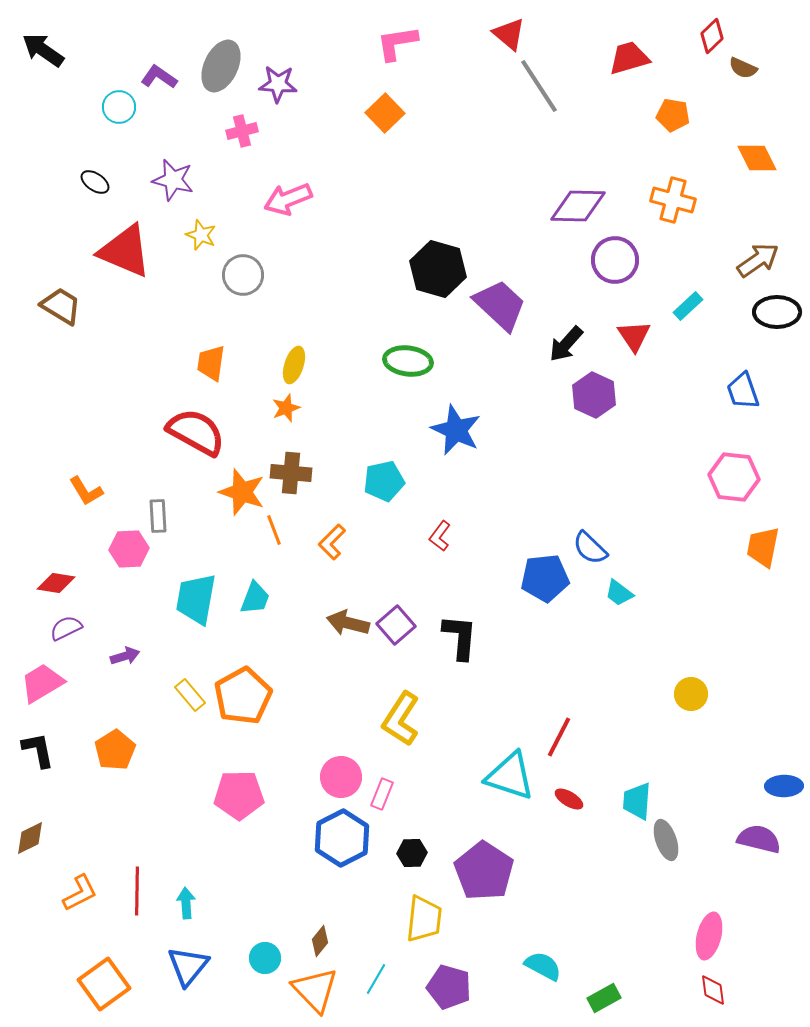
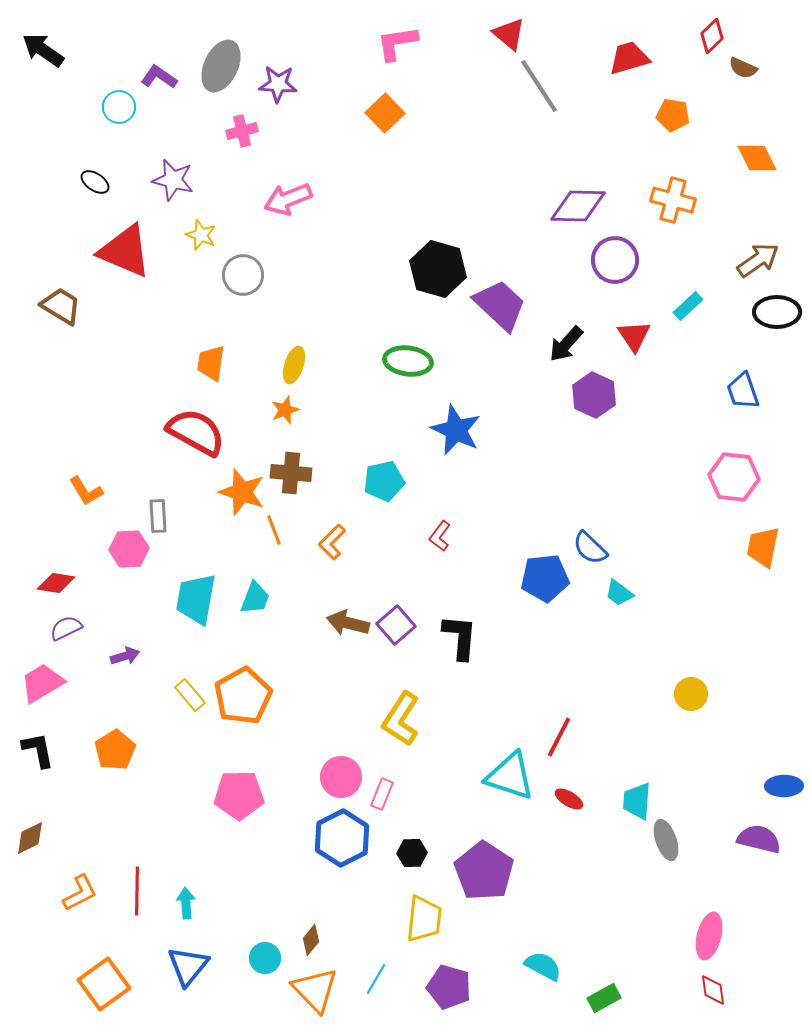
orange star at (286, 408): moved 1 px left, 2 px down
brown diamond at (320, 941): moved 9 px left, 1 px up
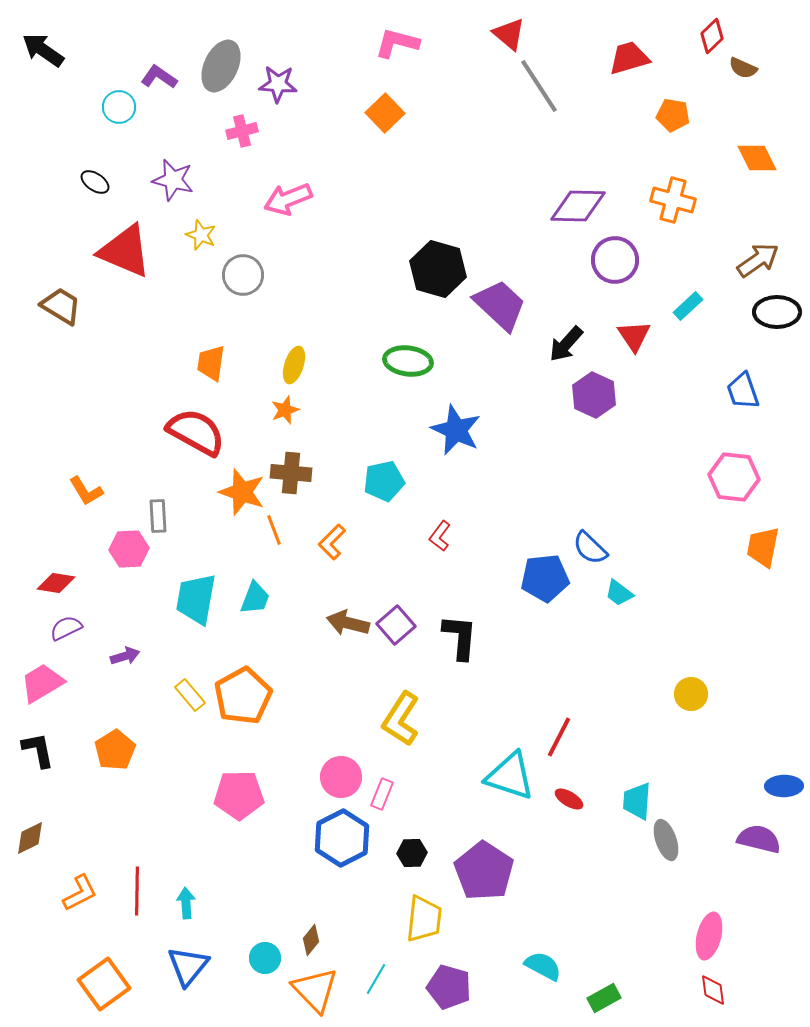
pink L-shape at (397, 43): rotated 24 degrees clockwise
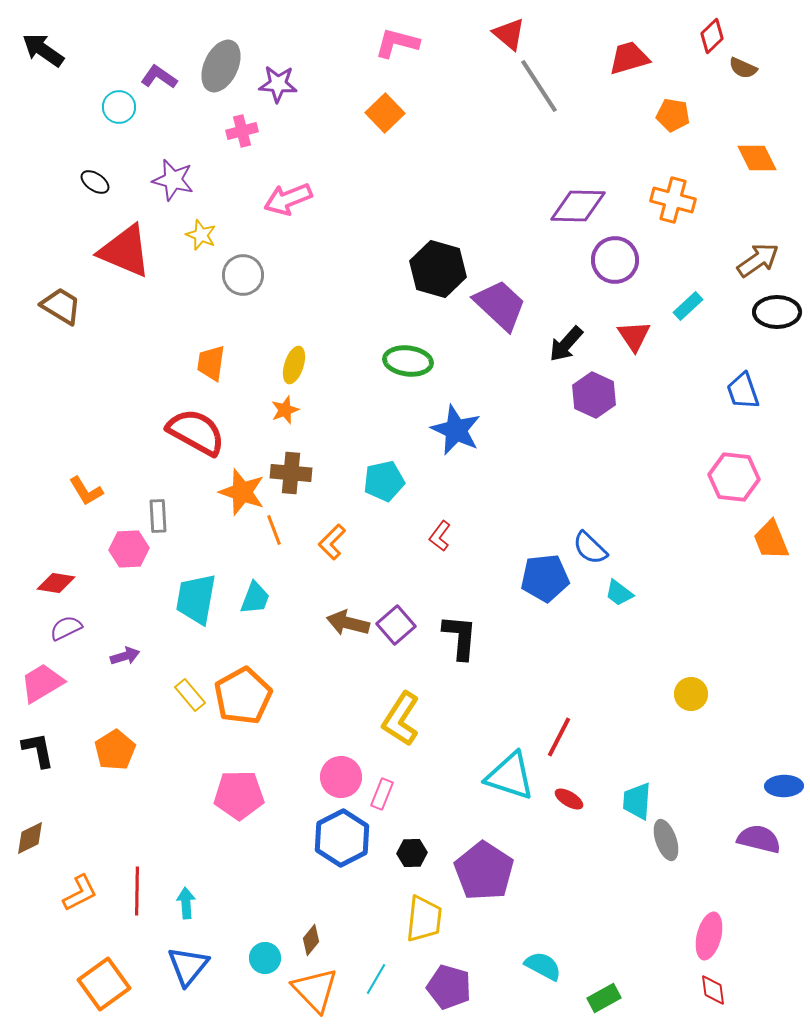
orange trapezoid at (763, 547): moved 8 px right, 7 px up; rotated 33 degrees counterclockwise
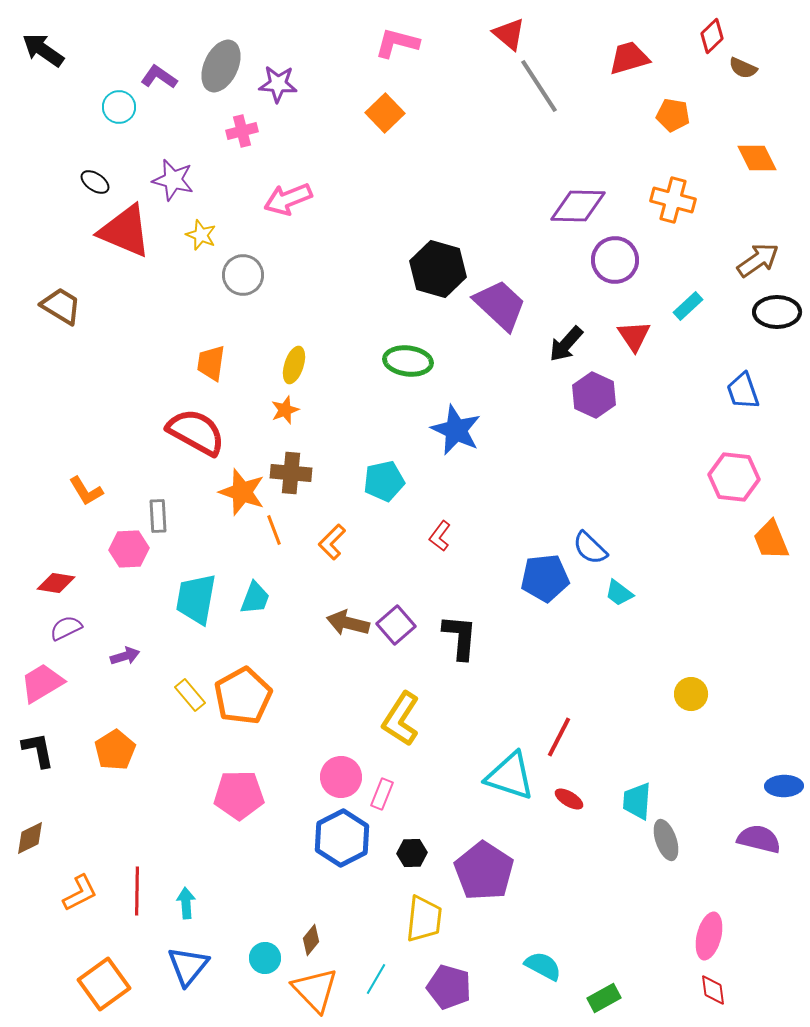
red triangle at (125, 251): moved 20 px up
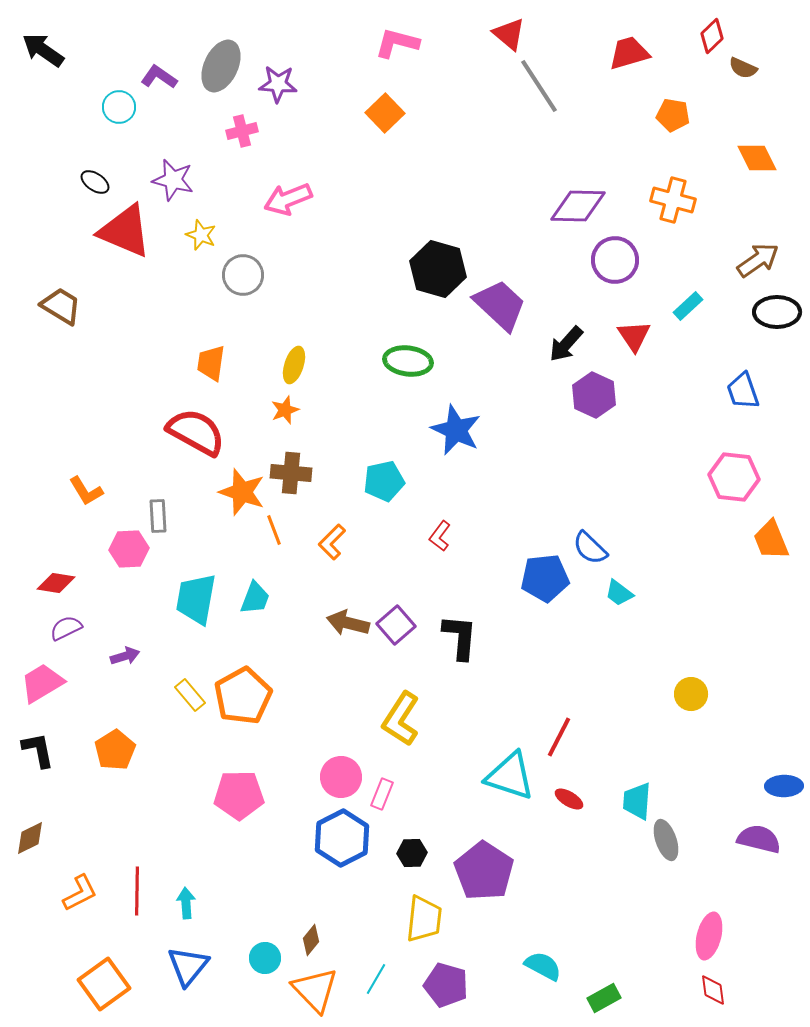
red trapezoid at (629, 58): moved 5 px up
purple pentagon at (449, 987): moved 3 px left, 2 px up
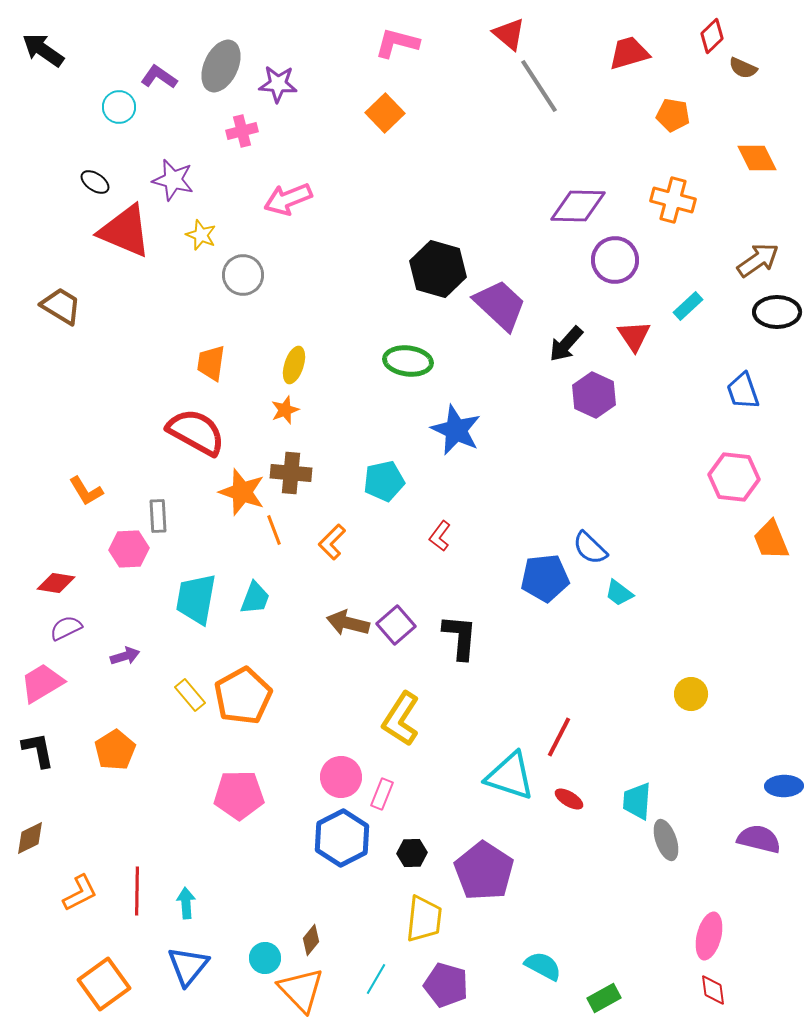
orange triangle at (315, 990): moved 14 px left
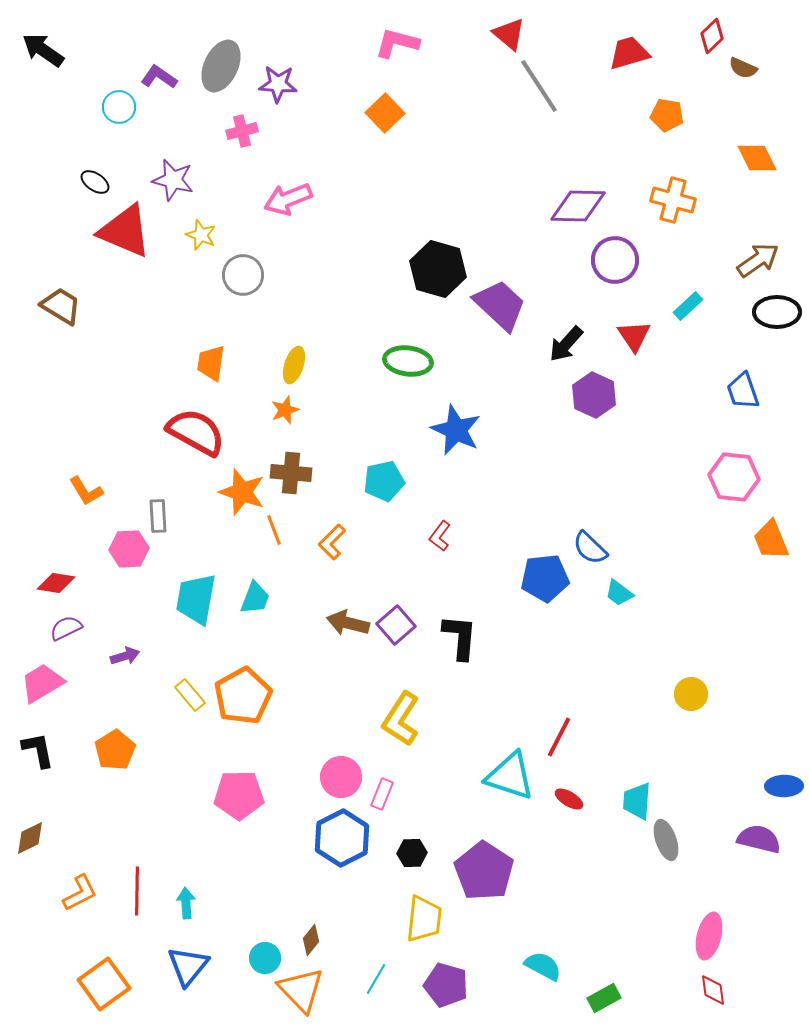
orange pentagon at (673, 115): moved 6 px left
